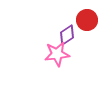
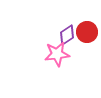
red circle: moved 12 px down
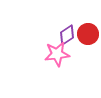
red circle: moved 1 px right, 2 px down
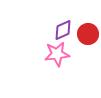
purple diamond: moved 4 px left, 5 px up; rotated 10 degrees clockwise
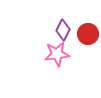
purple diamond: rotated 40 degrees counterclockwise
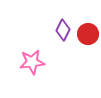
pink star: moved 25 px left, 8 px down
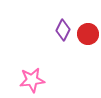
pink star: moved 18 px down
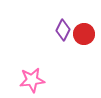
red circle: moved 4 px left
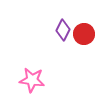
pink star: rotated 15 degrees clockwise
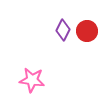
red circle: moved 3 px right, 3 px up
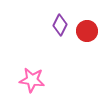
purple diamond: moved 3 px left, 5 px up
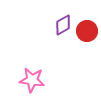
purple diamond: moved 3 px right; rotated 35 degrees clockwise
